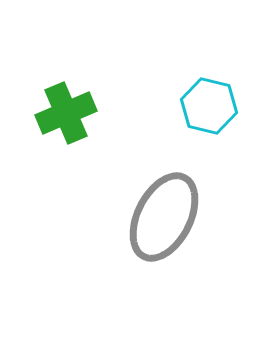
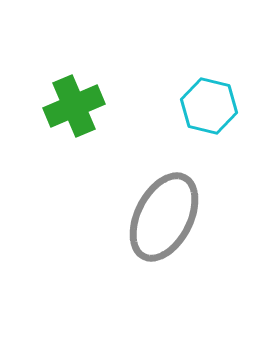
green cross: moved 8 px right, 7 px up
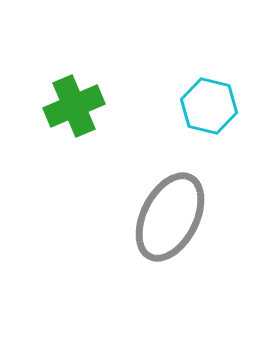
gray ellipse: moved 6 px right
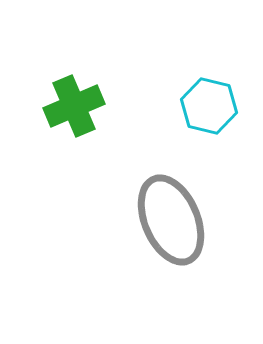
gray ellipse: moved 1 px right, 3 px down; rotated 50 degrees counterclockwise
